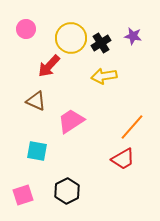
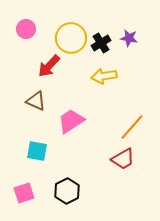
purple star: moved 4 px left, 2 px down
pink square: moved 1 px right, 2 px up
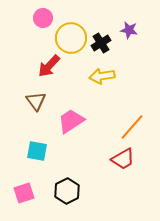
pink circle: moved 17 px right, 11 px up
purple star: moved 8 px up
yellow arrow: moved 2 px left
brown triangle: rotated 30 degrees clockwise
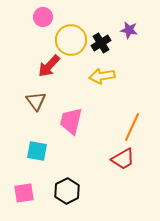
pink circle: moved 1 px up
yellow circle: moved 2 px down
pink trapezoid: rotated 44 degrees counterclockwise
orange line: rotated 16 degrees counterclockwise
pink square: rotated 10 degrees clockwise
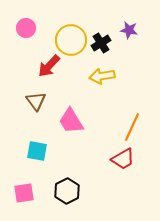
pink circle: moved 17 px left, 11 px down
pink trapezoid: rotated 44 degrees counterclockwise
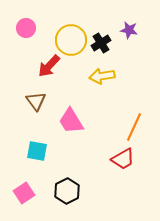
orange line: moved 2 px right
pink square: rotated 25 degrees counterclockwise
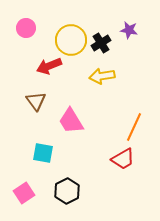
red arrow: rotated 25 degrees clockwise
cyan square: moved 6 px right, 2 px down
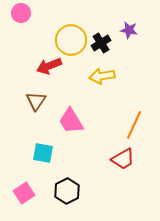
pink circle: moved 5 px left, 15 px up
brown triangle: rotated 10 degrees clockwise
orange line: moved 2 px up
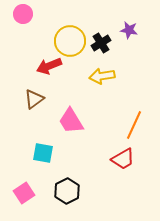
pink circle: moved 2 px right, 1 px down
yellow circle: moved 1 px left, 1 px down
brown triangle: moved 2 px left, 2 px up; rotated 20 degrees clockwise
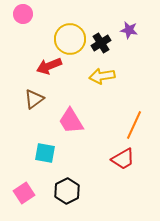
yellow circle: moved 2 px up
cyan square: moved 2 px right
